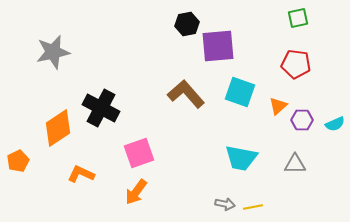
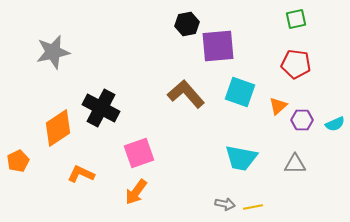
green square: moved 2 px left, 1 px down
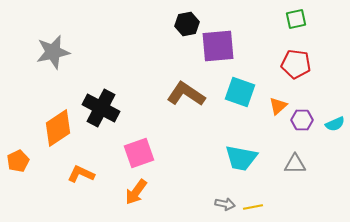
brown L-shape: rotated 15 degrees counterclockwise
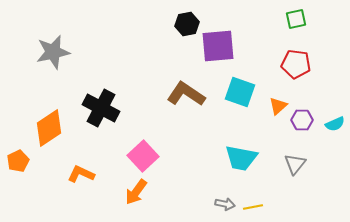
orange diamond: moved 9 px left
pink square: moved 4 px right, 3 px down; rotated 24 degrees counterclockwise
gray triangle: rotated 50 degrees counterclockwise
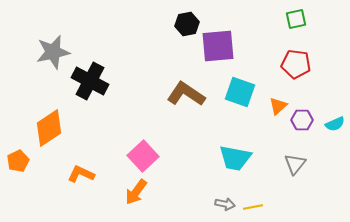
black cross: moved 11 px left, 27 px up
cyan trapezoid: moved 6 px left
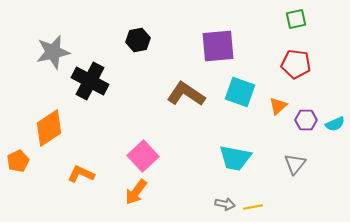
black hexagon: moved 49 px left, 16 px down
purple hexagon: moved 4 px right
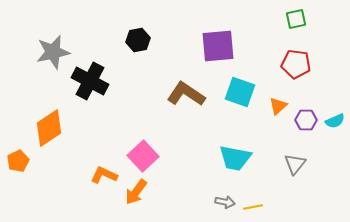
cyan semicircle: moved 3 px up
orange L-shape: moved 23 px right, 1 px down
gray arrow: moved 2 px up
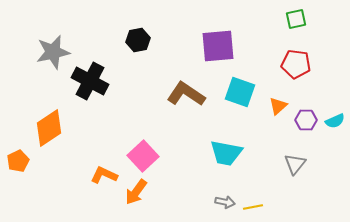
cyan trapezoid: moved 9 px left, 5 px up
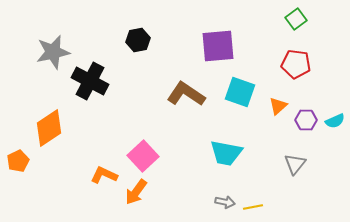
green square: rotated 25 degrees counterclockwise
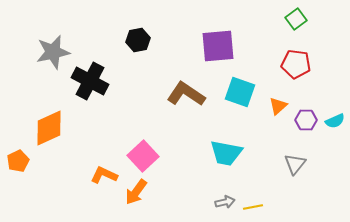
orange diamond: rotated 9 degrees clockwise
gray arrow: rotated 24 degrees counterclockwise
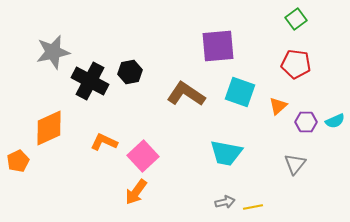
black hexagon: moved 8 px left, 32 px down
purple hexagon: moved 2 px down
orange L-shape: moved 33 px up
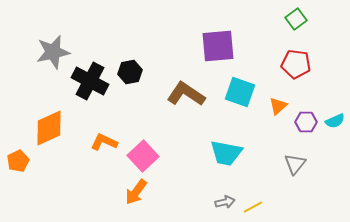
yellow line: rotated 18 degrees counterclockwise
